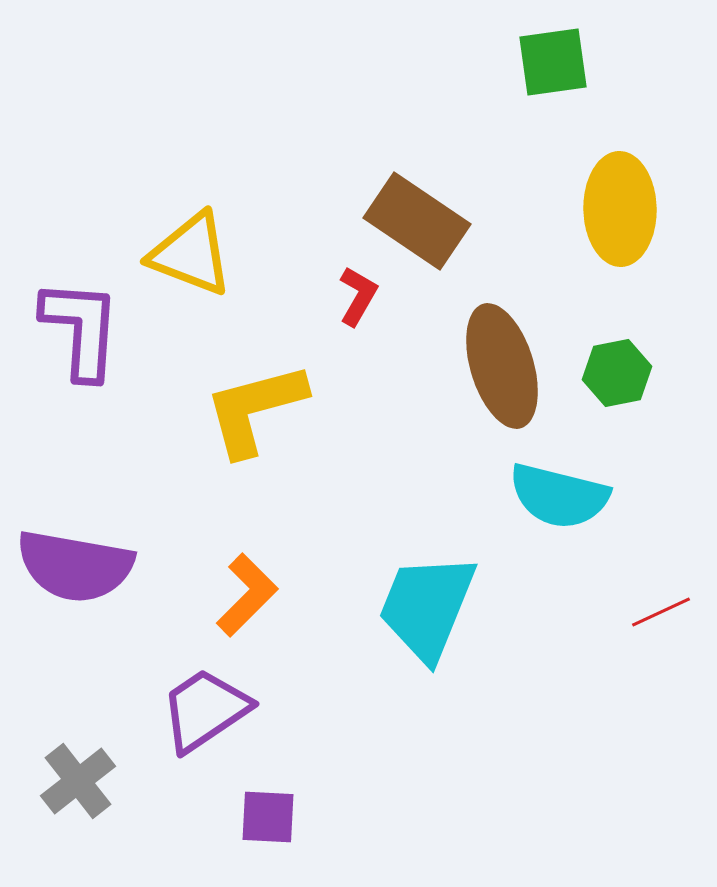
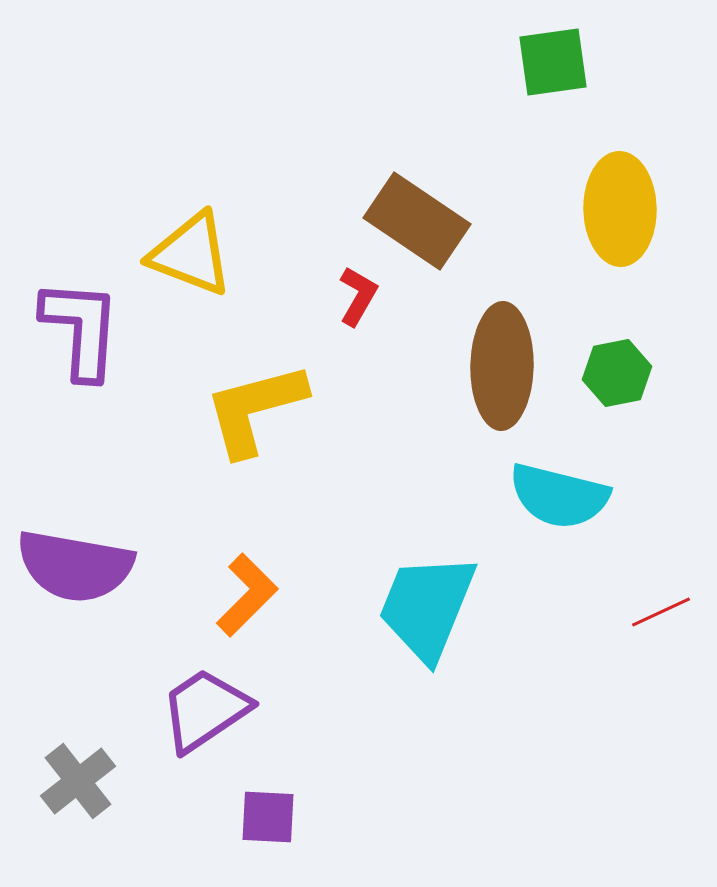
brown ellipse: rotated 18 degrees clockwise
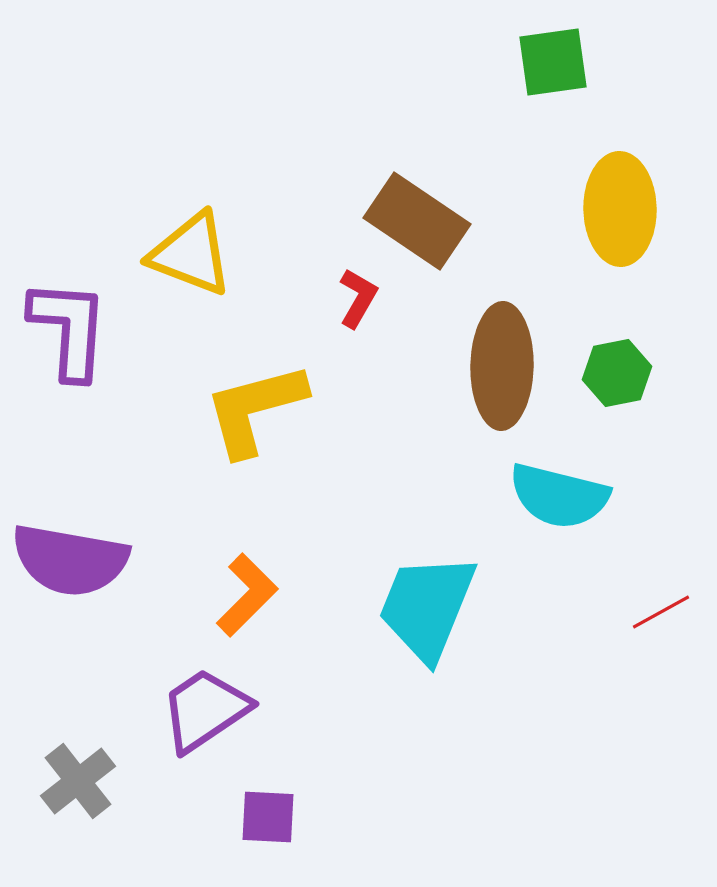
red L-shape: moved 2 px down
purple L-shape: moved 12 px left
purple semicircle: moved 5 px left, 6 px up
red line: rotated 4 degrees counterclockwise
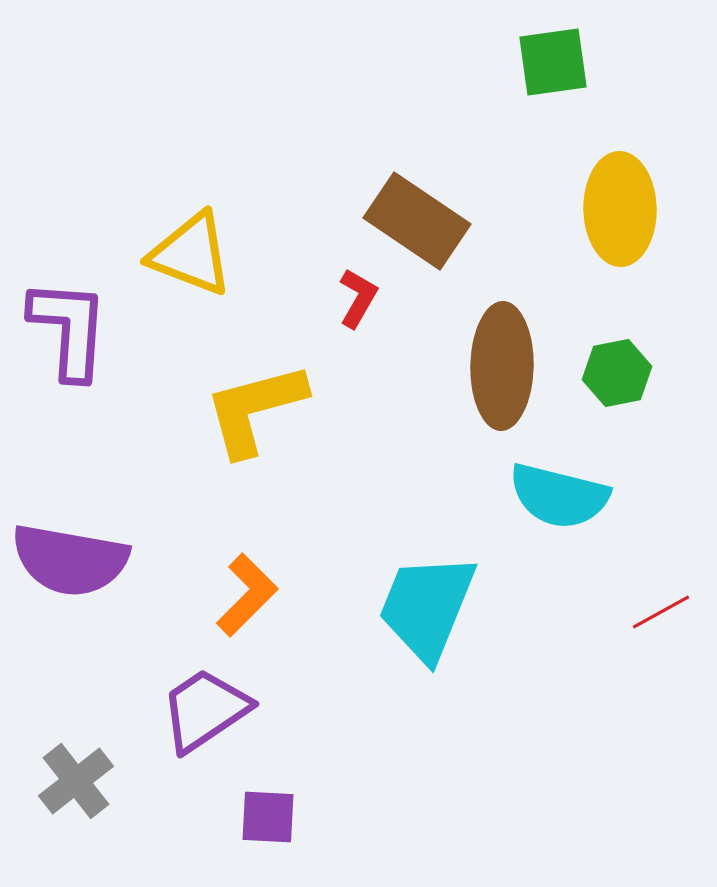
gray cross: moved 2 px left
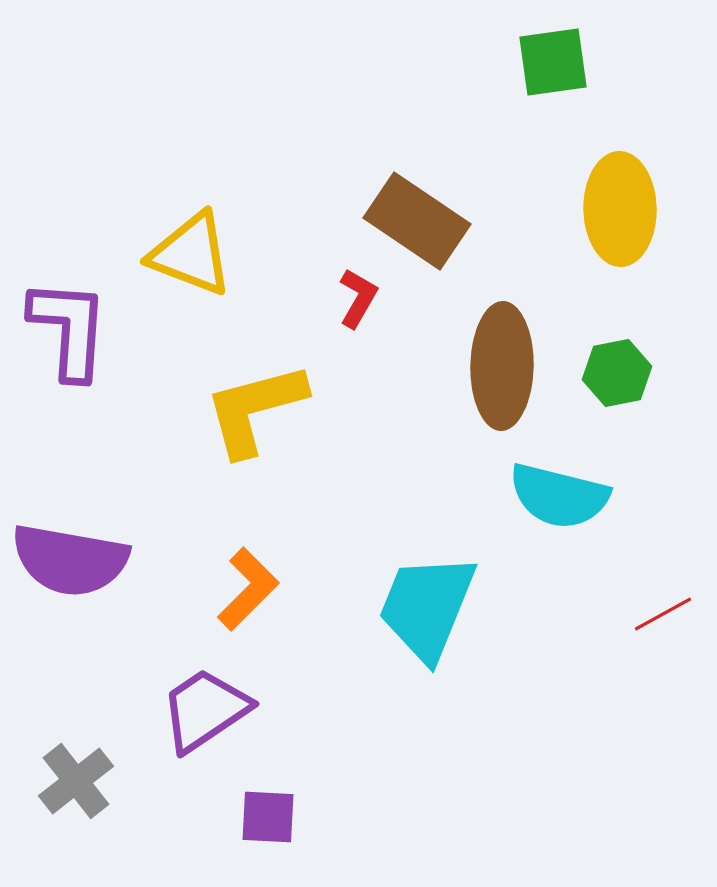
orange L-shape: moved 1 px right, 6 px up
red line: moved 2 px right, 2 px down
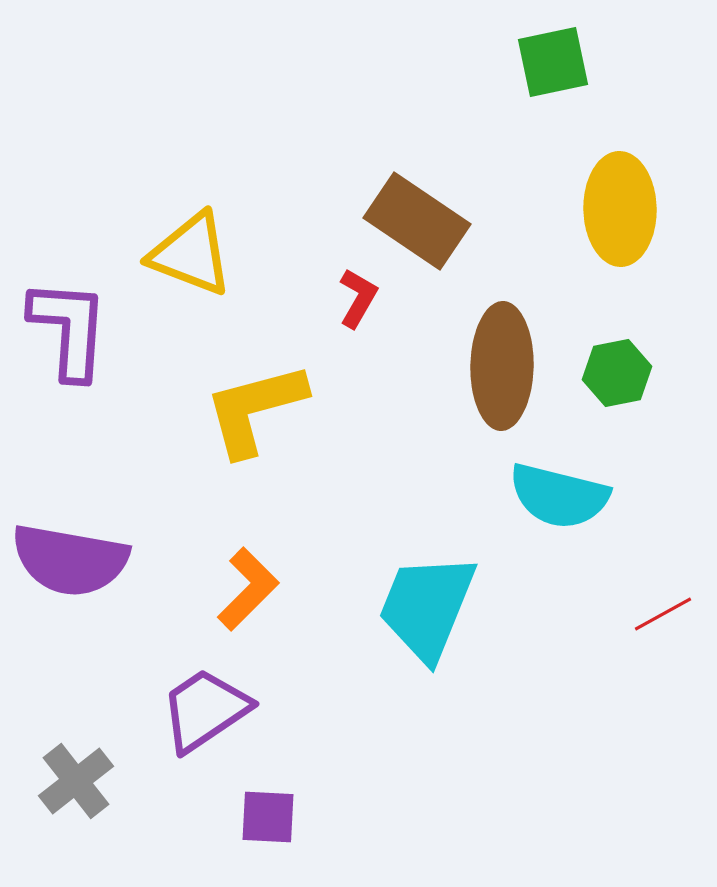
green square: rotated 4 degrees counterclockwise
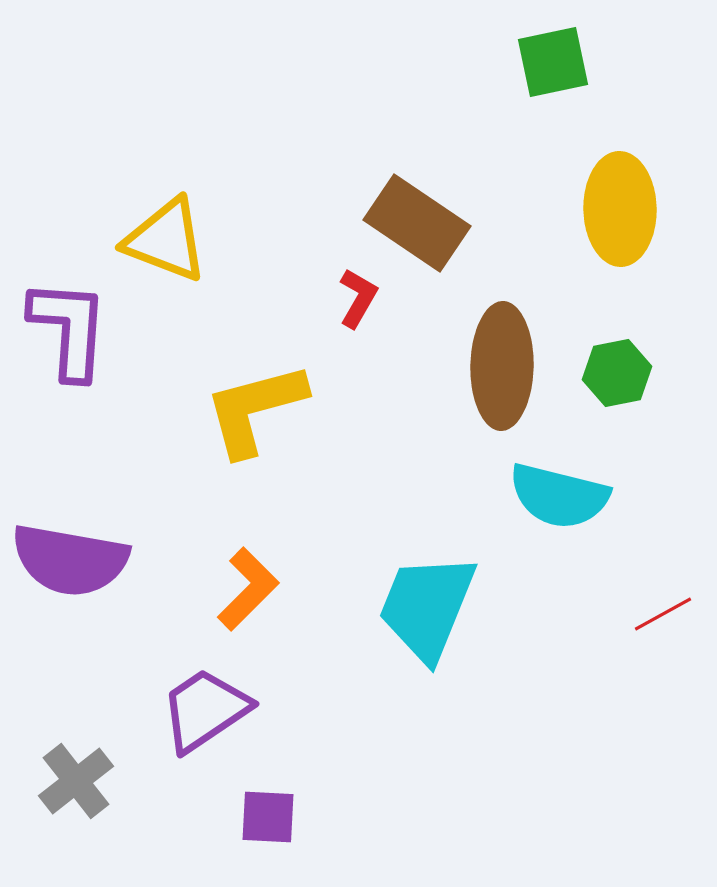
brown rectangle: moved 2 px down
yellow triangle: moved 25 px left, 14 px up
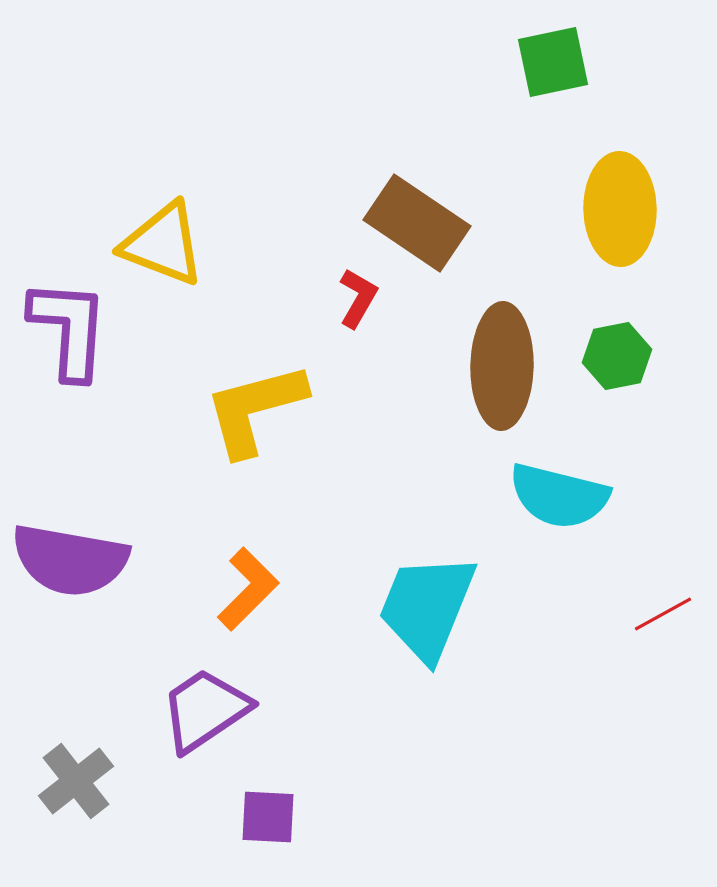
yellow triangle: moved 3 px left, 4 px down
green hexagon: moved 17 px up
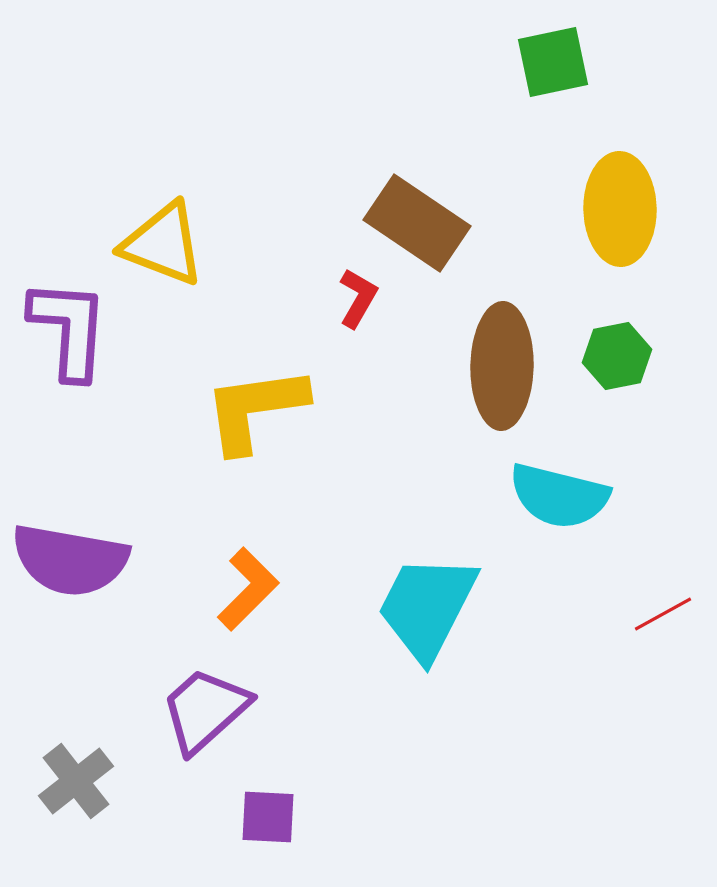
yellow L-shape: rotated 7 degrees clockwise
cyan trapezoid: rotated 5 degrees clockwise
purple trapezoid: rotated 8 degrees counterclockwise
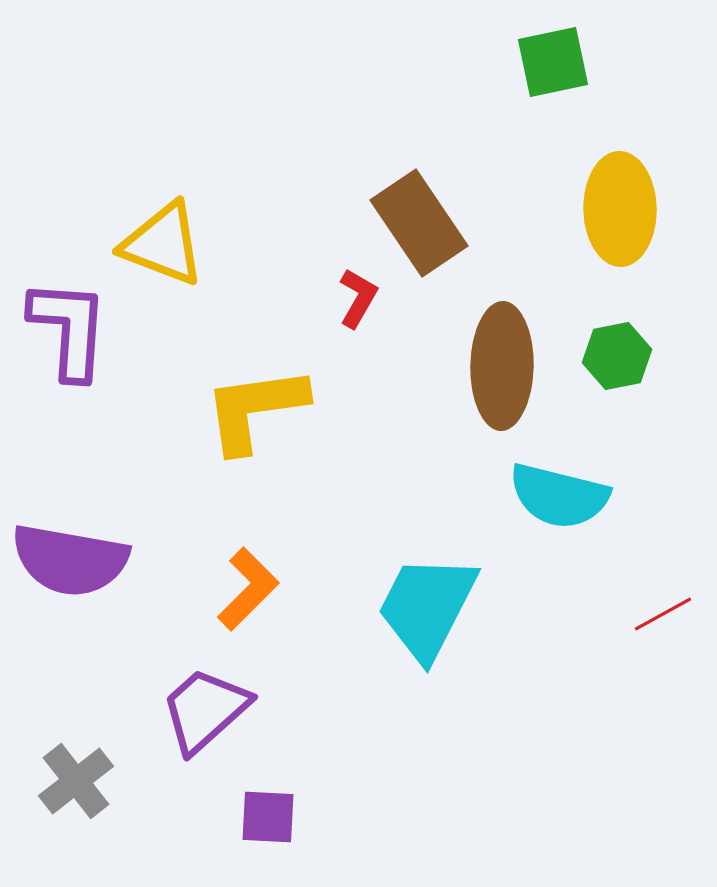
brown rectangle: moved 2 px right; rotated 22 degrees clockwise
